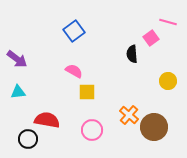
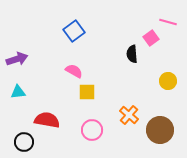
purple arrow: rotated 55 degrees counterclockwise
brown circle: moved 6 px right, 3 px down
black circle: moved 4 px left, 3 px down
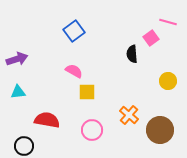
black circle: moved 4 px down
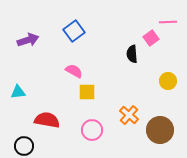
pink line: rotated 18 degrees counterclockwise
purple arrow: moved 11 px right, 19 px up
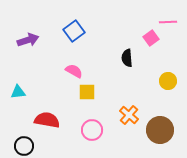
black semicircle: moved 5 px left, 4 px down
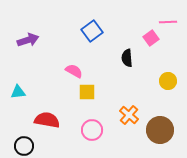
blue square: moved 18 px right
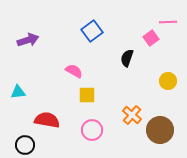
black semicircle: rotated 24 degrees clockwise
yellow square: moved 3 px down
orange cross: moved 3 px right
black circle: moved 1 px right, 1 px up
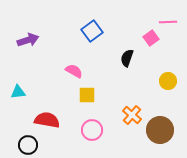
black circle: moved 3 px right
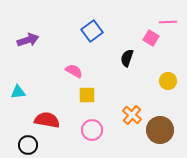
pink square: rotated 21 degrees counterclockwise
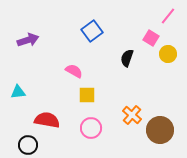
pink line: moved 6 px up; rotated 48 degrees counterclockwise
yellow circle: moved 27 px up
pink circle: moved 1 px left, 2 px up
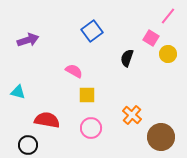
cyan triangle: rotated 21 degrees clockwise
brown circle: moved 1 px right, 7 px down
